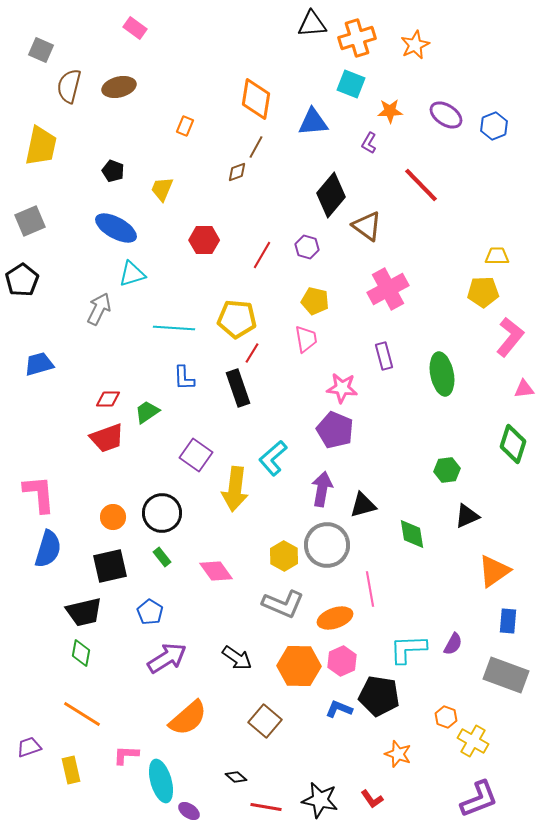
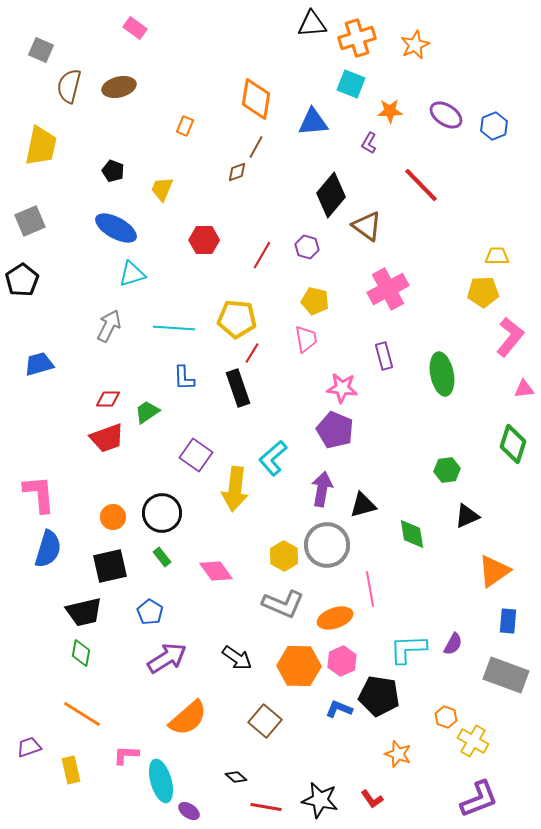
gray arrow at (99, 309): moved 10 px right, 17 px down
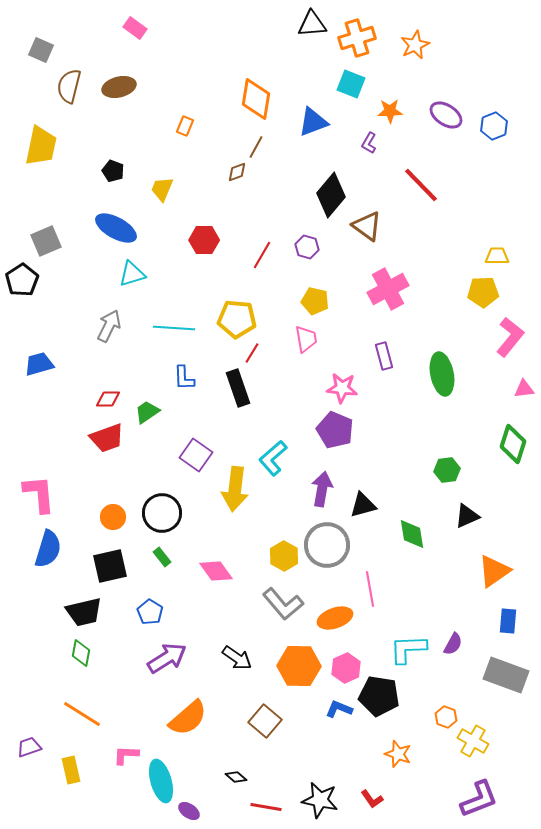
blue triangle at (313, 122): rotated 16 degrees counterclockwise
gray square at (30, 221): moved 16 px right, 20 px down
gray L-shape at (283, 604): rotated 27 degrees clockwise
pink hexagon at (342, 661): moved 4 px right, 7 px down
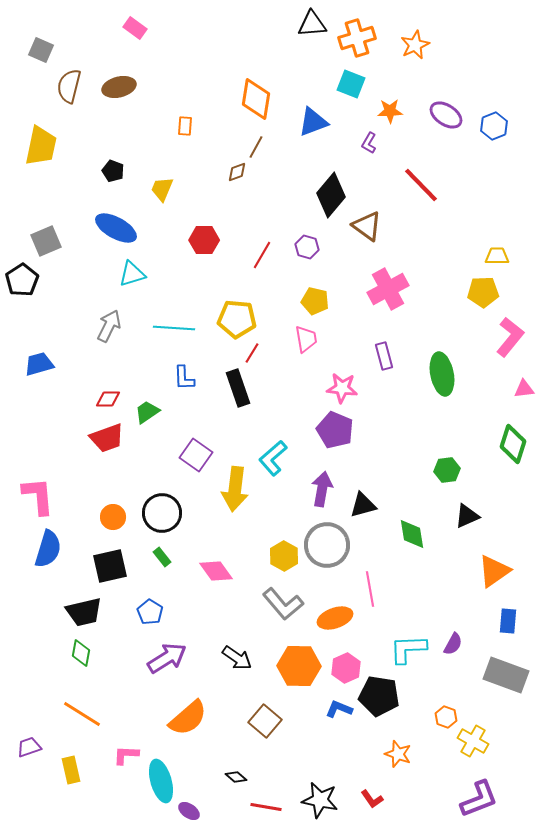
orange rectangle at (185, 126): rotated 18 degrees counterclockwise
pink L-shape at (39, 494): moved 1 px left, 2 px down
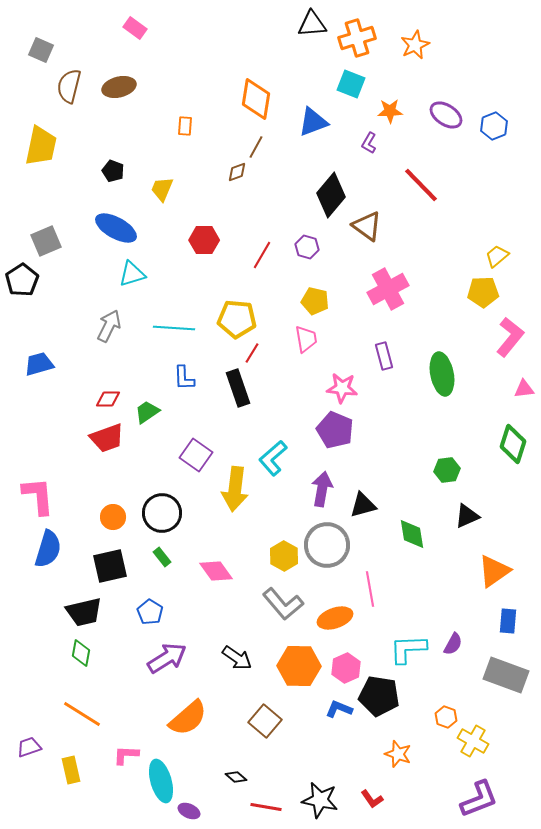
yellow trapezoid at (497, 256): rotated 40 degrees counterclockwise
purple ellipse at (189, 811): rotated 10 degrees counterclockwise
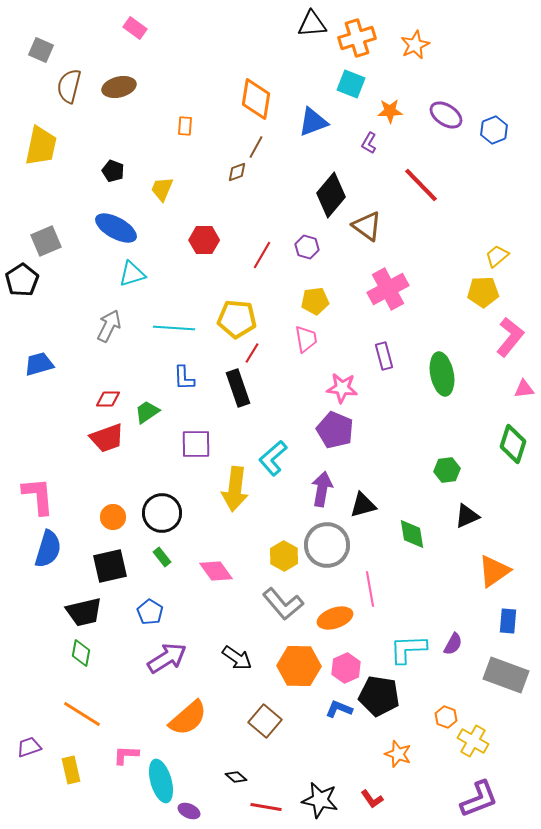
blue hexagon at (494, 126): moved 4 px down
yellow pentagon at (315, 301): rotated 20 degrees counterclockwise
purple square at (196, 455): moved 11 px up; rotated 36 degrees counterclockwise
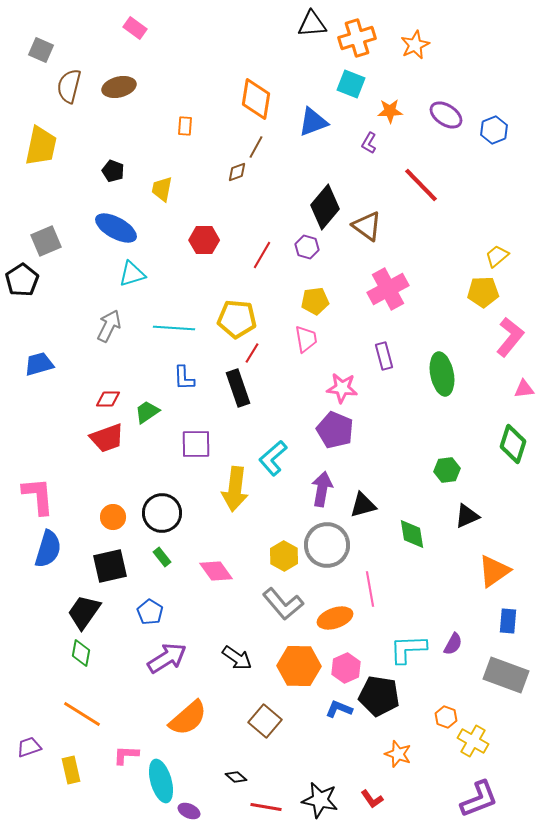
yellow trapezoid at (162, 189): rotated 12 degrees counterclockwise
black diamond at (331, 195): moved 6 px left, 12 px down
black trapezoid at (84, 612): rotated 138 degrees clockwise
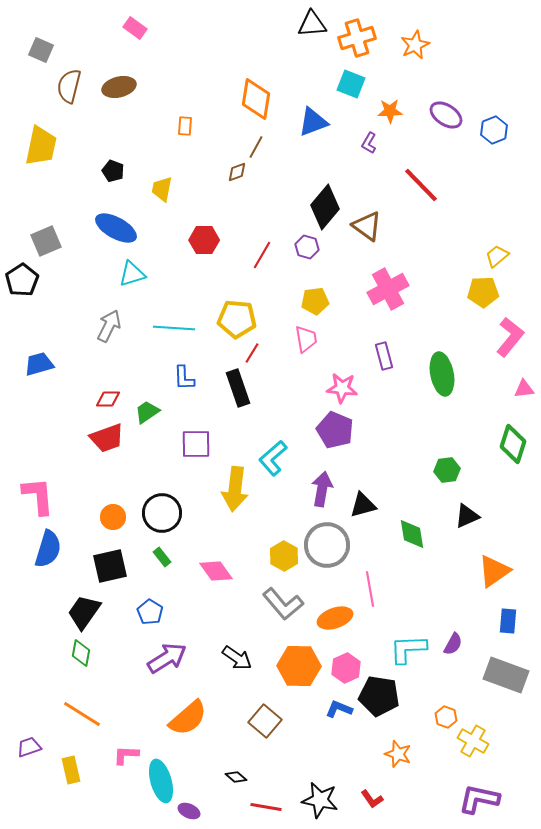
purple L-shape at (479, 799): rotated 147 degrees counterclockwise
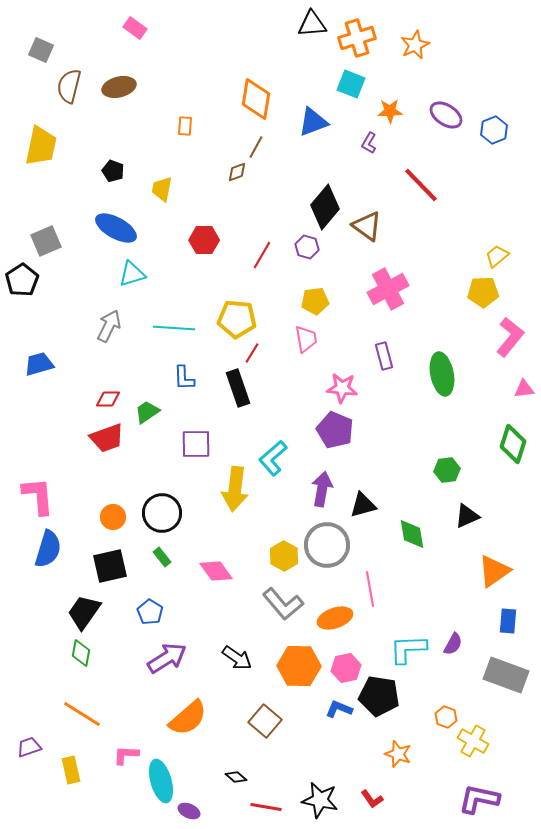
pink hexagon at (346, 668): rotated 12 degrees clockwise
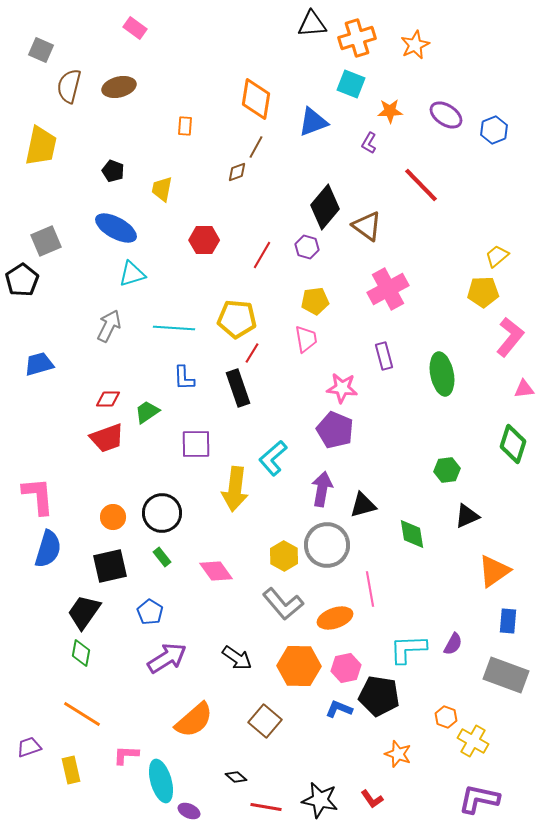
orange semicircle at (188, 718): moved 6 px right, 2 px down
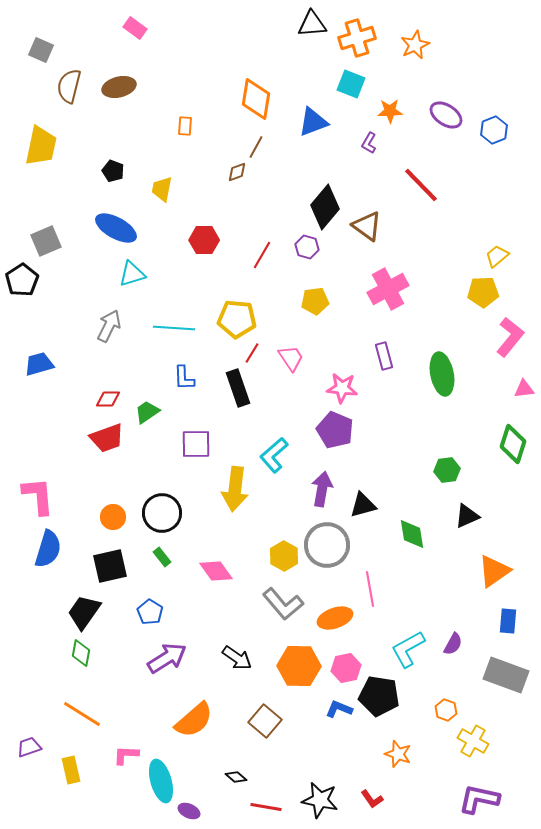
pink trapezoid at (306, 339): moved 15 px left, 19 px down; rotated 24 degrees counterclockwise
cyan L-shape at (273, 458): moved 1 px right, 3 px up
cyan L-shape at (408, 649): rotated 27 degrees counterclockwise
orange hexagon at (446, 717): moved 7 px up
